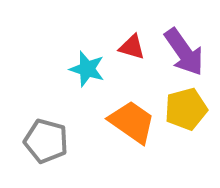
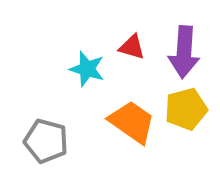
purple arrow: rotated 39 degrees clockwise
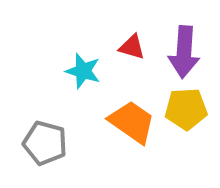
cyan star: moved 4 px left, 2 px down
yellow pentagon: rotated 12 degrees clockwise
gray pentagon: moved 1 px left, 2 px down
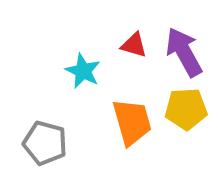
red triangle: moved 2 px right, 2 px up
purple arrow: rotated 147 degrees clockwise
cyan star: rotated 9 degrees clockwise
orange trapezoid: rotated 39 degrees clockwise
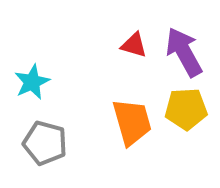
cyan star: moved 51 px left, 11 px down; rotated 21 degrees clockwise
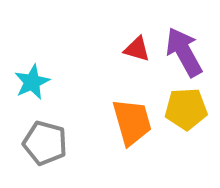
red triangle: moved 3 px right, 4 px down
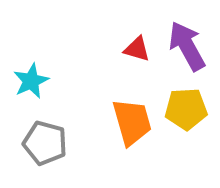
purple arrow: moved 3 px right, 6 px up
cyan star: moved 1 px left, 1 px up
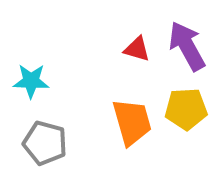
cyan star: rotated 27 degrees clockwise
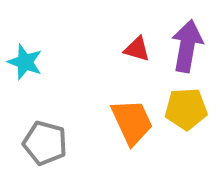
purple arrow: rotated 39 degrees clockwise
cyan star: moved 6 px left, 19 px up; rotated 18 degrees clockwise
orange trapezoid: rotated 9 degrees counterclockwise
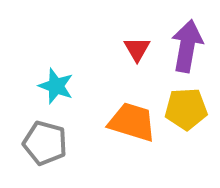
red triangle: rotated 44 degrees clockwise
cyan star: moved 31 px right, 24 px down
orange trapezoid: rotated 48 degrees counterclockwise
